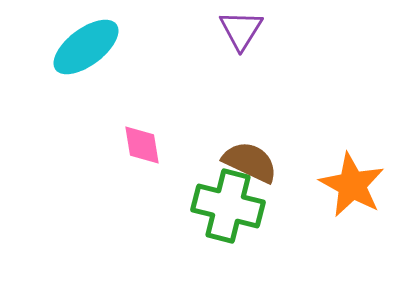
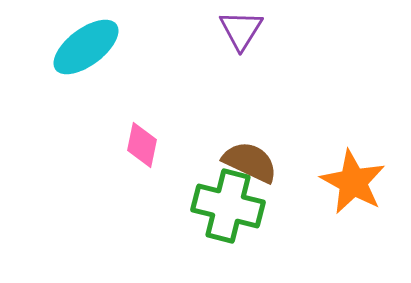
pink diamond: rotated 21 degrees clockwise
orange star: moved 1 px right, 3 px up
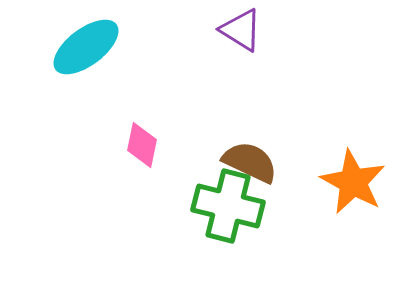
purple triangle: rotated 30 degrees counterclockwise
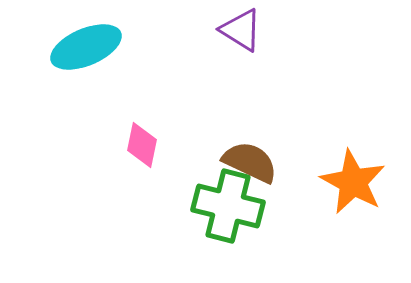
cyan ellipse: rotated 14 degrees clockwise
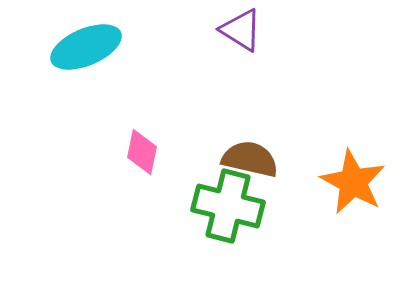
pink diamond: moved 7 px down
brown semicircle: moved 3 px up; rotated 12 degrees counterclockwise
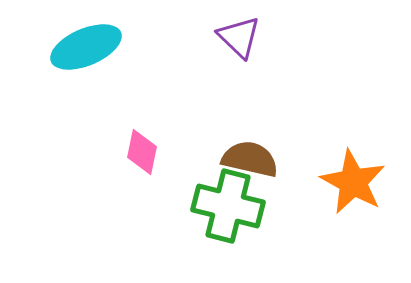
purple triangle: moved 2 px left, 7 px down; rotated 12 degrees clockwise
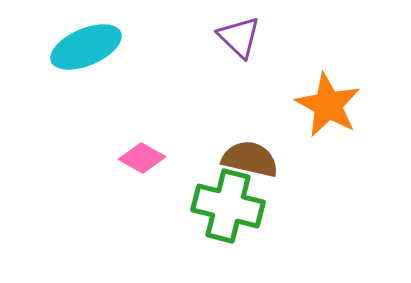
pink diamond: moved 6 px down; rotated 72 degrees counterclockwise
orange star: moved 25 px left, 77 px up
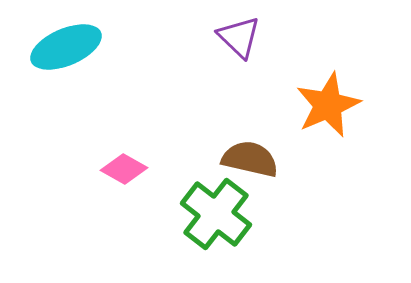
cyan ellipse: moved 20 px left
orange star: rotated 20 degrees clockwise
pink diamond: moved 18 px left, 11 px down
green cross: moved 12 px left, 8 px down; rotated 24 degrees clockwise
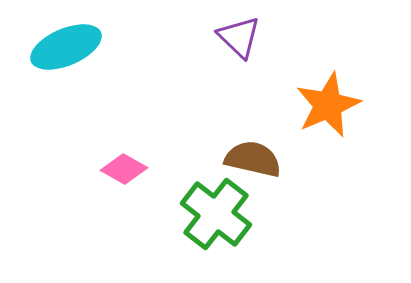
brown semicircle: moved 3 px right
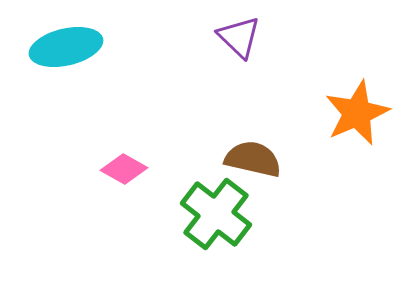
cyan ellipse: rotated 10 degrees clockwise
orange star: moved 29 px right, 8 px down
